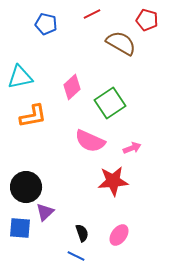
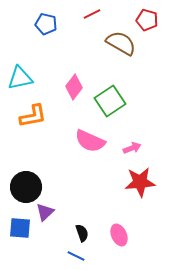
cyan triangle: moved 1 px down
pink diamond: moved 2 px right; rotated 10 degrees counterclockwise
green square: moved 2 px up
red star: moved 27 px right, 1 px down
pink ellipse: rotated 60 degrees counterclockwise
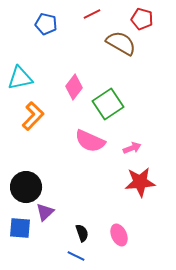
red pentagon: moved 5 px left, 1 px up
green square: moved 2 px left, 3 px down
orange L-shape: rotated 36 degrees counterclockwise
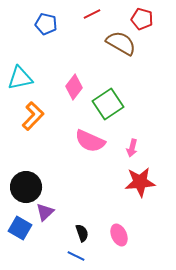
pink arrow: rotated 126 degrees clockwise
blue square: rotated 25 degrees clockwise
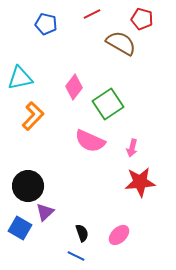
black circle: moved 2 px right, 1 px up
pink ellipse: rotated 70 degrees clockwise
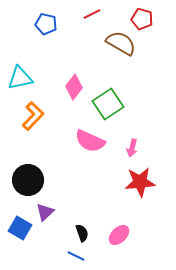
black circle: moved 6 px up
